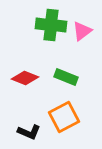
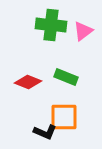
pink triangle: moved 1 px right
red diamond: moved 3 px right, 4 px down
orange square: rotated 28 degrees clockwise
black L-shape: moved 16 px right
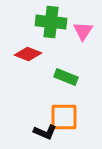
green cross: moved 3 px up
pink triangle: rotated 20 degrees counterclockwise
red diamond: moved 28 px up
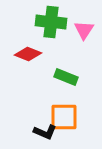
pink triangle: moved 1 px right, 1 px up
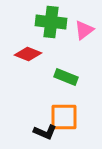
pink triangle: rotated 20 degrees clockwise
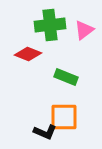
green cross: moved 1 px left, 3 px down; rotated 12 degrees counterclockwise
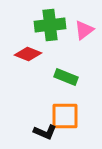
orange square: moved 1 px right, 1 px up
